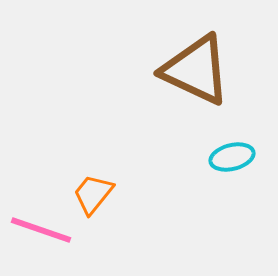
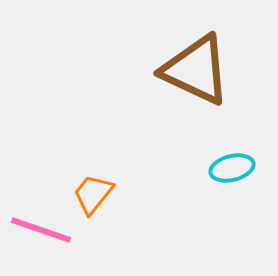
cyan ellipse: moved 11 px down
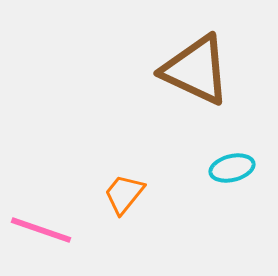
orange trapezoid: moved 31 px right
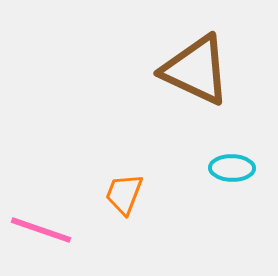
cyan ellipse: rotated 15 degrees clockwise
orange trapezoid: rotated 18 degrees counterclockwise
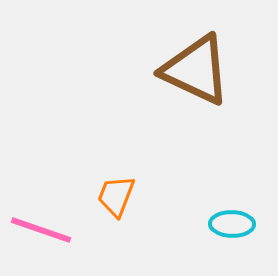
cyan ellipse: moved 56 px down
orange trapezoid: moved 8 px left, 2 px down
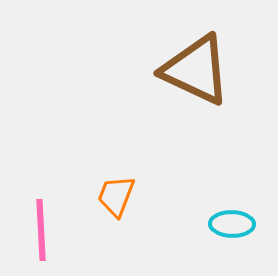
pink line: rotated 68 degrees clockwise
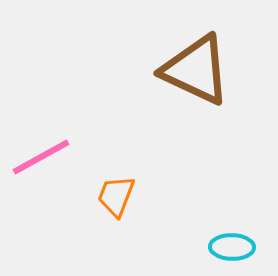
cyan ellipse: moved 23 px down
pink line: moved 73 px up; rotated 64 degrees clockwise
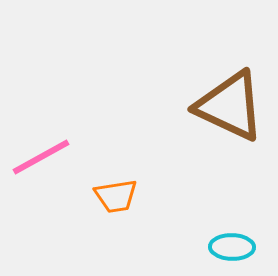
brown triangle: moved 34 px right, 36 px down
orange trapezoid: rotated 120 degrees counterclockwise
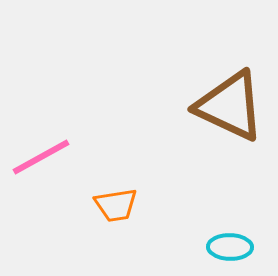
orange trapezoid: moved 9 px down
cyan ellipse: moved 2 px left
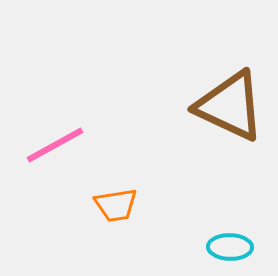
pink line: moved 14 px right, 12 px up
